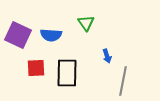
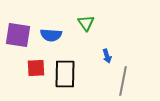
purple square: rotated 16 degrees counterclockwise
black rectangle: moved 2 px left, 1 px down
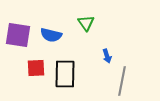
blue semicircle: rotated 10 degrees clockwise
gray line: moved 1 px left
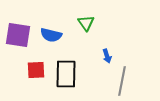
red square: moved 2 px down
black rectangle: moved 1 px right
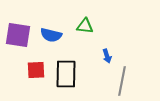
green triangle: moved 1 px left, 3 px down; rotated 48 degrees counterclockwise
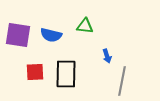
red square: moved 1 px left, 2 px down
